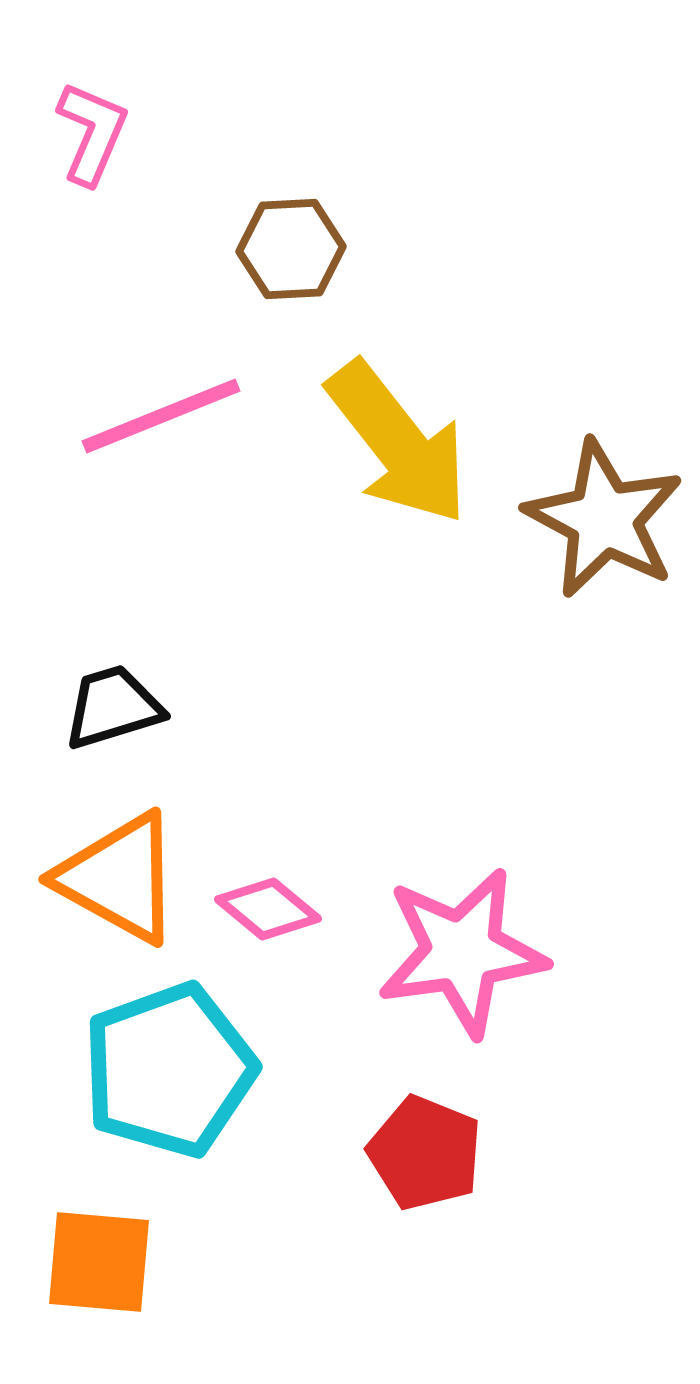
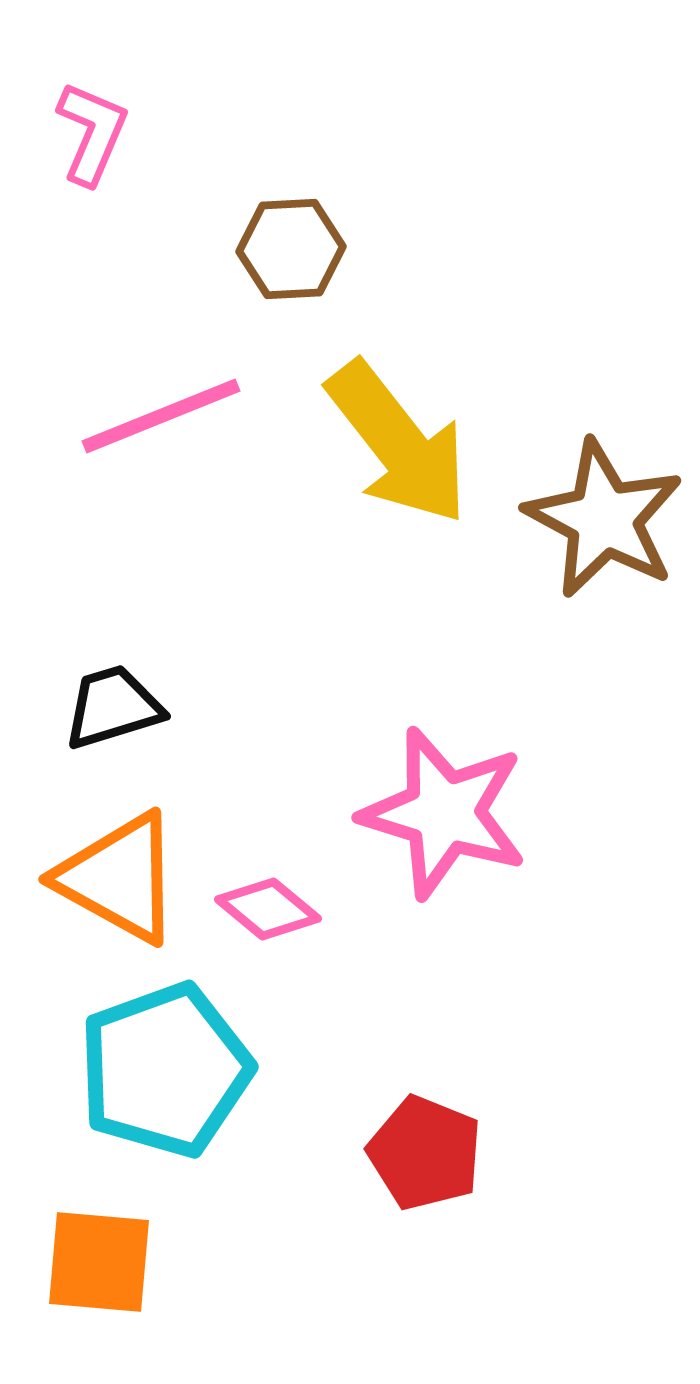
pink star: moved 18 px left, 139 px up; rotated 25 degrees clockwise
cyan pentagon: moved 4 px left
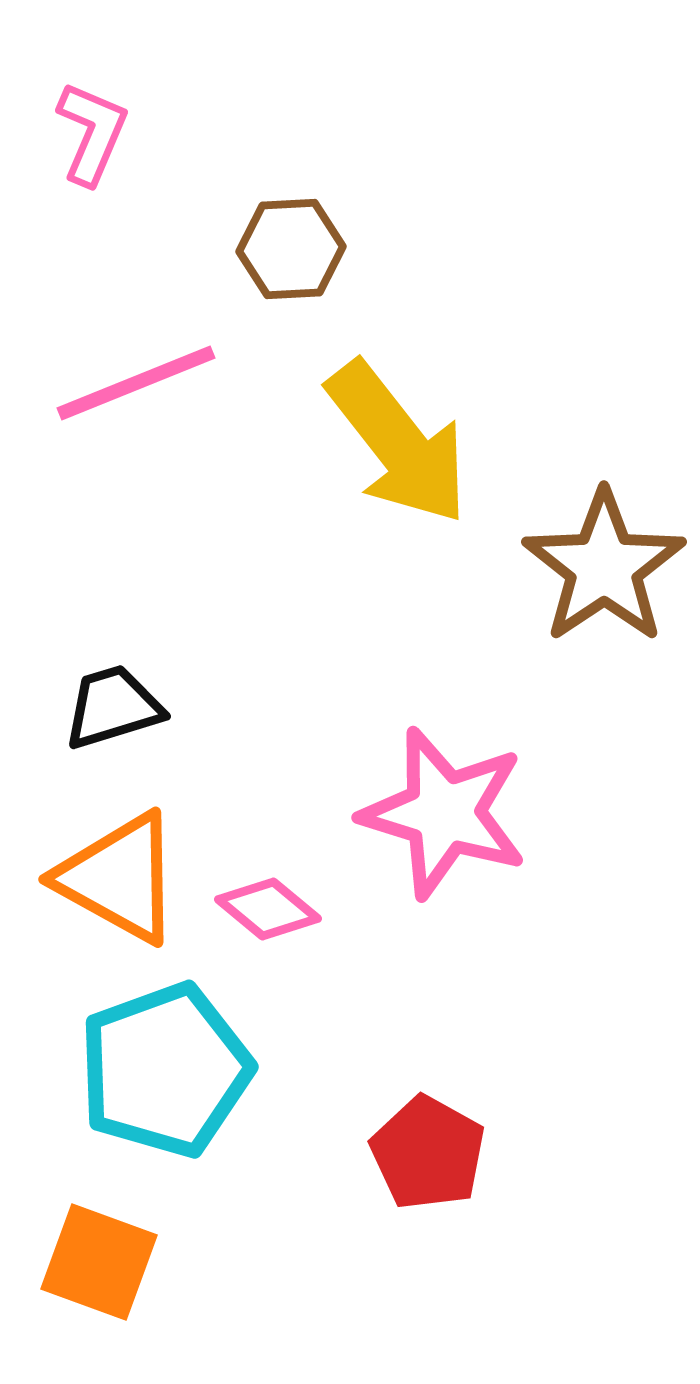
pink line: moved 25 px left, 33 px up
brown star: moved 48 px down; rotated 10 degrees clockwise
red pentagon: moved 3 px right; rotated 7 degrees clockwise
orange square: rotated 15 degrees clockwise
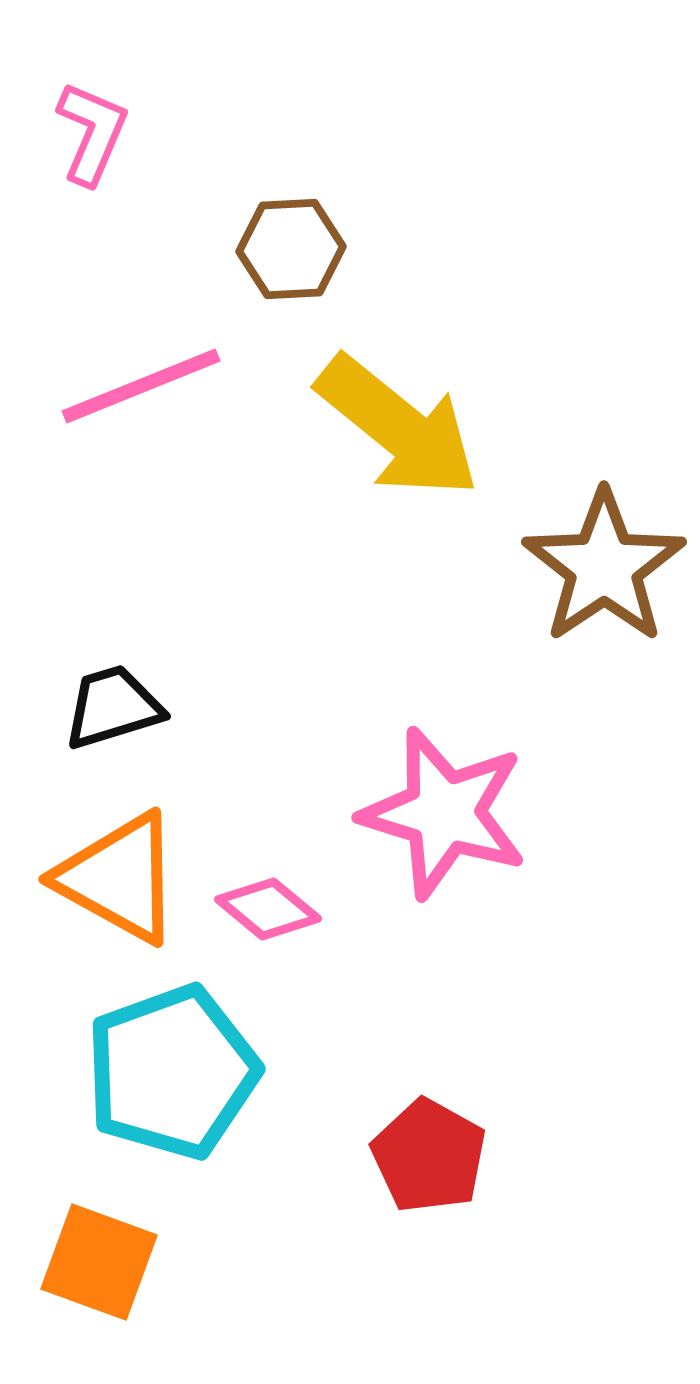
pink line: moved 5 px right, 3 px down
yellow arrow: moved 16 px up; rotated 13 degrees counterclockwise
cyan pentagon: moved 7 px right, 2 px down
red pentagon: moved 1 px right, 3 px down
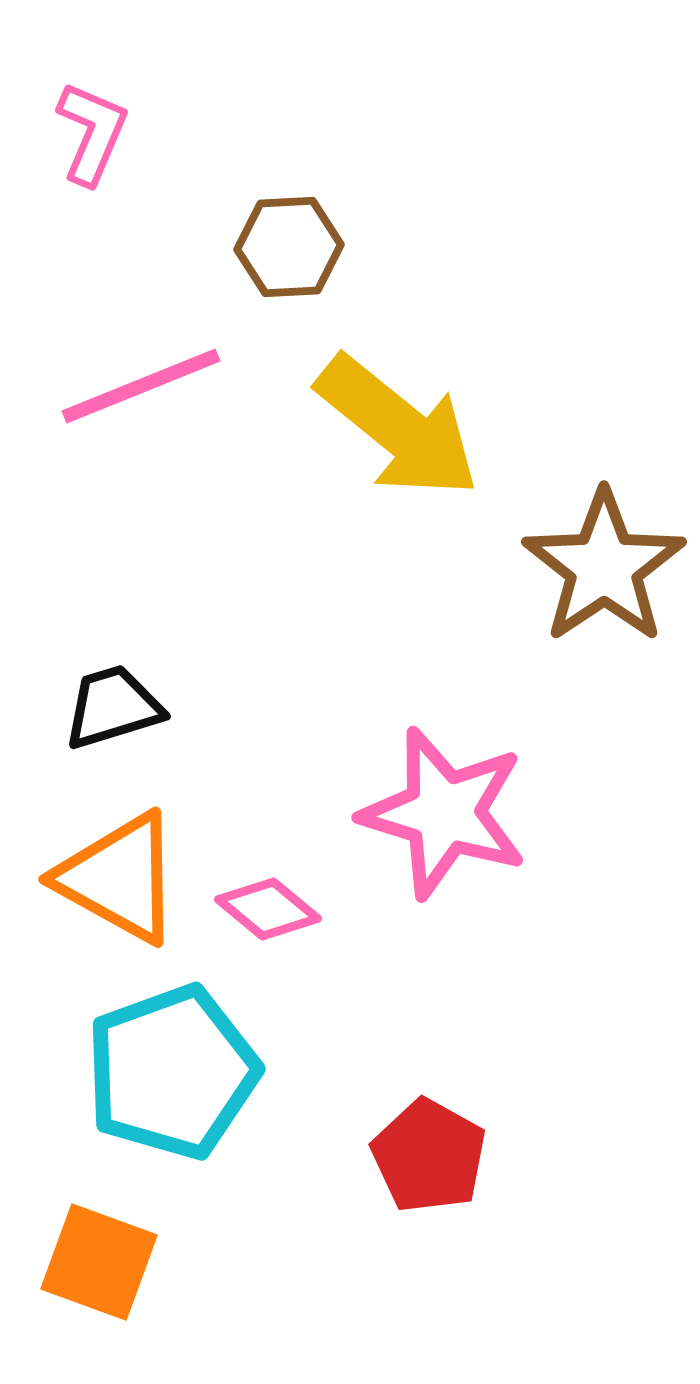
brown hexagon: moved 2 px left, 2 px up
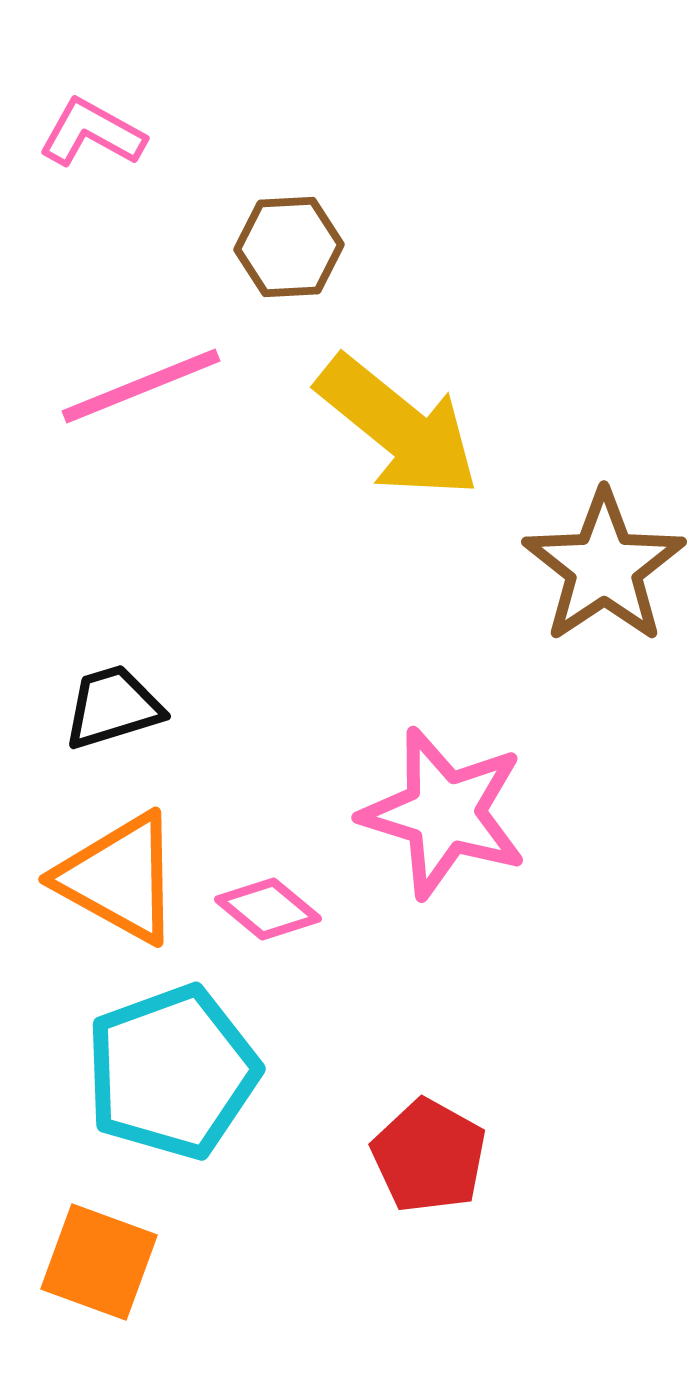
pink L-shape: rotated 84 degrees counterclockwise
